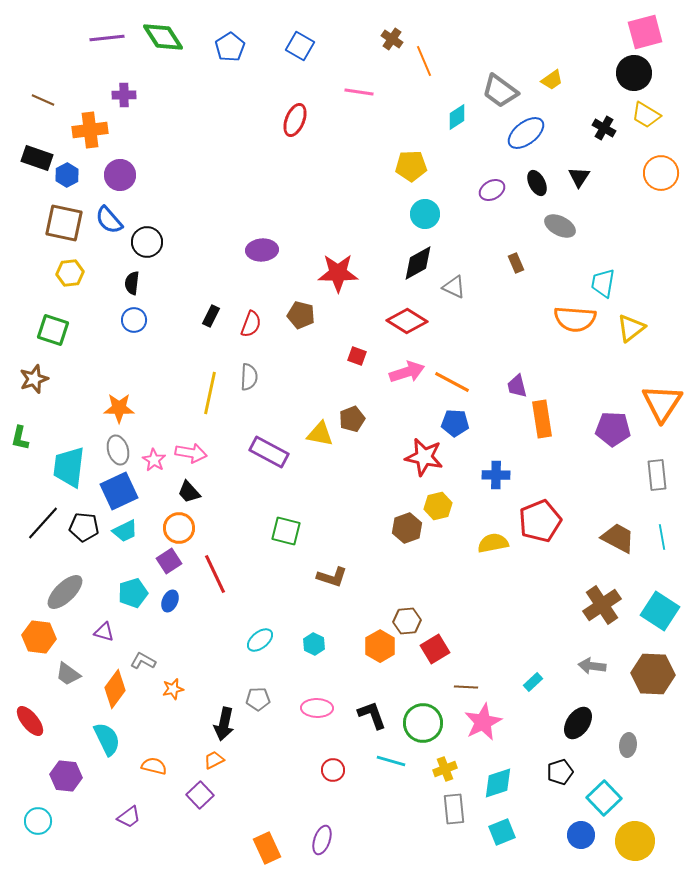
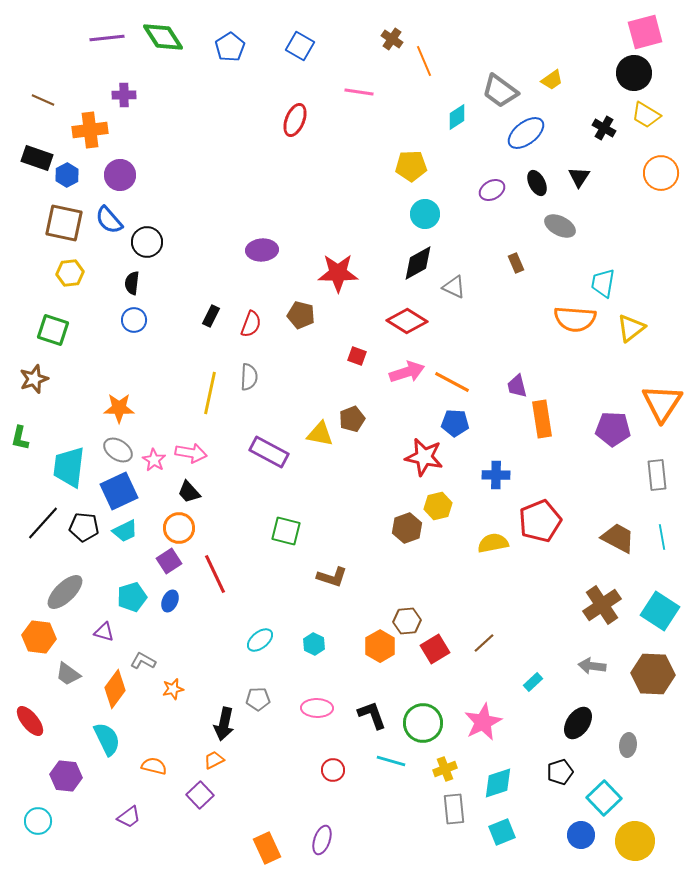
gray ellipse at (118, 450): rotated 40 degrees counterclockwise
cyan pentagon at (133, 593): moved 1 px left, 4 px down
brown line at (466, 687): moved 18 px right, 44 px up; rotated 45 degrees counterclockwise
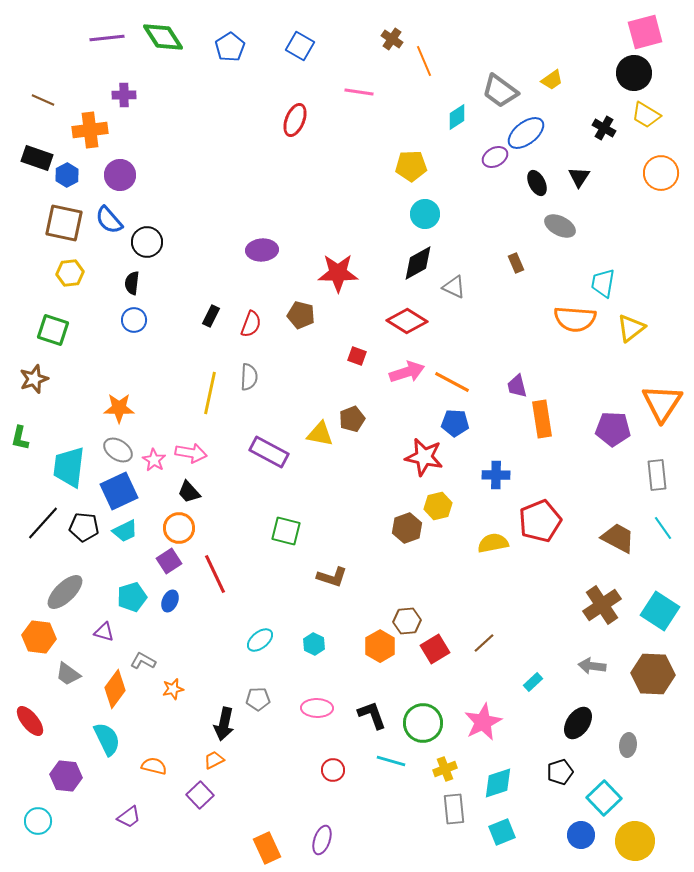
purple ellipse at (492, 190): moved 3 px right, 33 px up
cyan line at (662, 537): moved 1 px right, 9 px up; rotated 25 degrees counterclockwise
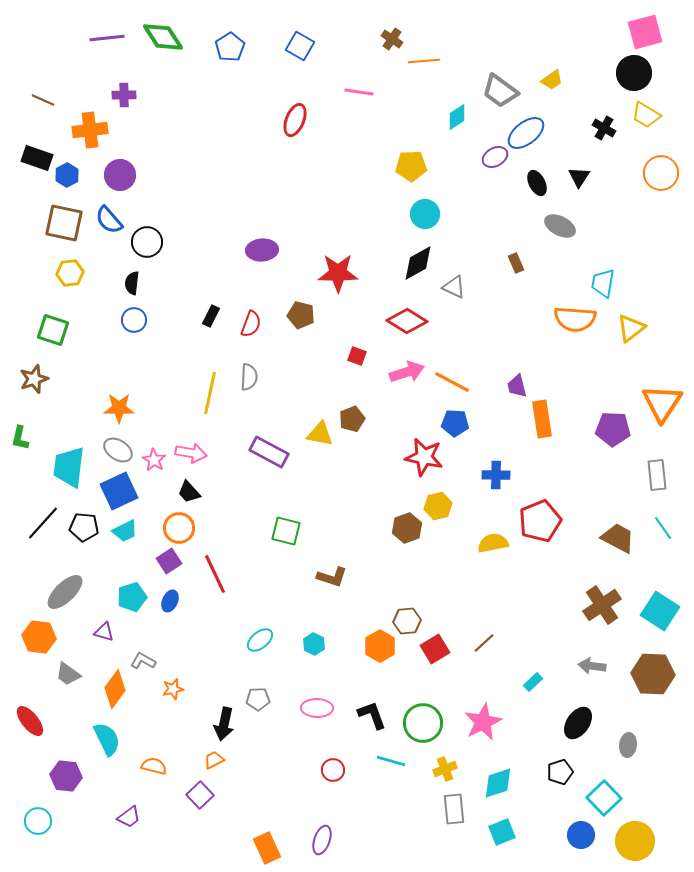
orange line at (424, 61): rotated 72 degrees counterclockwise
